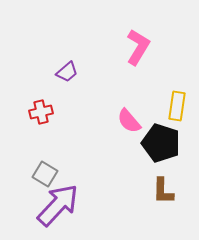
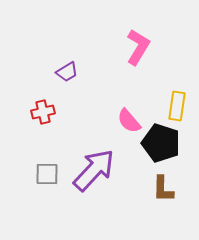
purple trapezoid: rotated 10 degrees clockwise
red cross: moved 2 px right
gray square: moved 2 px right; rotated 30 degrees counterclockwise
brown L-shape: moved 2 px up
purple arrow: moved 36 px right, 35 px up
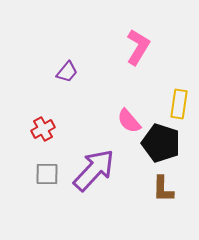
purple trapezoid: rotated 20 degrees counterclockwise
yellow rectangle: moved 2 px right, 2 px up
red cross: moved 17 px down; rotated 15 degrees counterclockwise
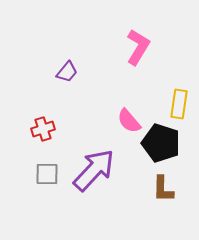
red cross: rotated 10 degrees clockwise
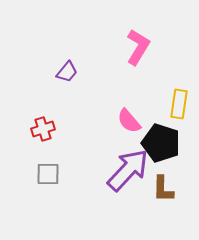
purple arrow: moved 34 px right
gray square: moved 1 px right
